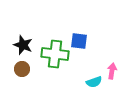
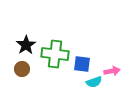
blue square: moved 3 px right, 23 px down
black star: moved 3 px right; rotated 18 degrees clockwise
pink arrow: rotated 70 degrees clockwise
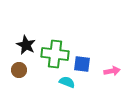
black star: rotated 12 degrees counterclockwise
brown circle: moved 3 px left, 1 px down
cyan semicircle: moved 27 px left; rotated 140 degrees counterclockwise
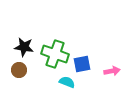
black star: moved 2 px left, 2 px down; rotated 18 degrees counterclockwise
green cross: rotated 12 degrees clockwise
blue square: rotated 18 degrees counterclockwise
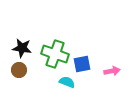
black star: moved 2 px left, 1 px down
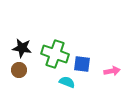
blue square: rotated 18 degrees clockwise
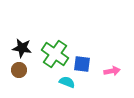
green cross: rotated 16 degrees clockwise
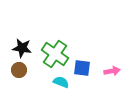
blue square: moved 4 px down
cyan semicircle: moved 6 px left
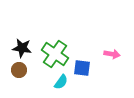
pink arrow: moved 17 px up; rotated 21 degrees clockwise
cyan semicircle: rotated 105 degrees clockwise
